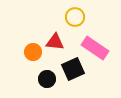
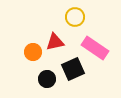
red triangle: rotated 18 degrees counterclockwise
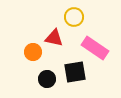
yellow circle: moved 1 px left
red triangle: moved 1 px left, 4 px up; rotated 24 degrees clockwise
black square: moved 2 px right, 3 px down; rotated 15 degrees clockwise
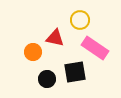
yellow circle: moved 6 px right, 3 px down
red triangle: moved 1 px right
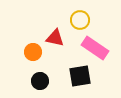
black square: moved 5 px right, 4 px down
black circle: moved 7 px left, 2 px down
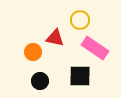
black square: rotated 10 degrees clockwise
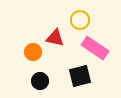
black square: rotated 15 degrees counterclockwise
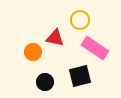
black circle: moved 5 px right, 1 px down
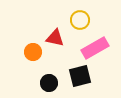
pink rectangle: rotated 64 degrees counterclockwise
black circle: moved 4 px right, 1 px down
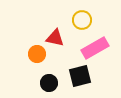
yellow circle: moved 2 px right
orange circle: moved 4 px right, 2 px down
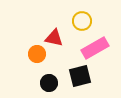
yellow circle: moved 1 px down
red triangle: moved 1 px left
